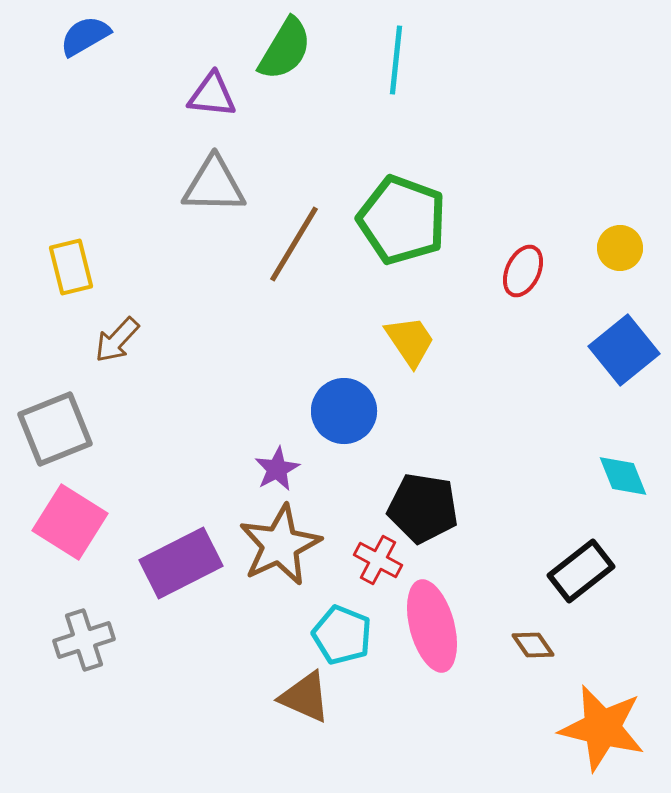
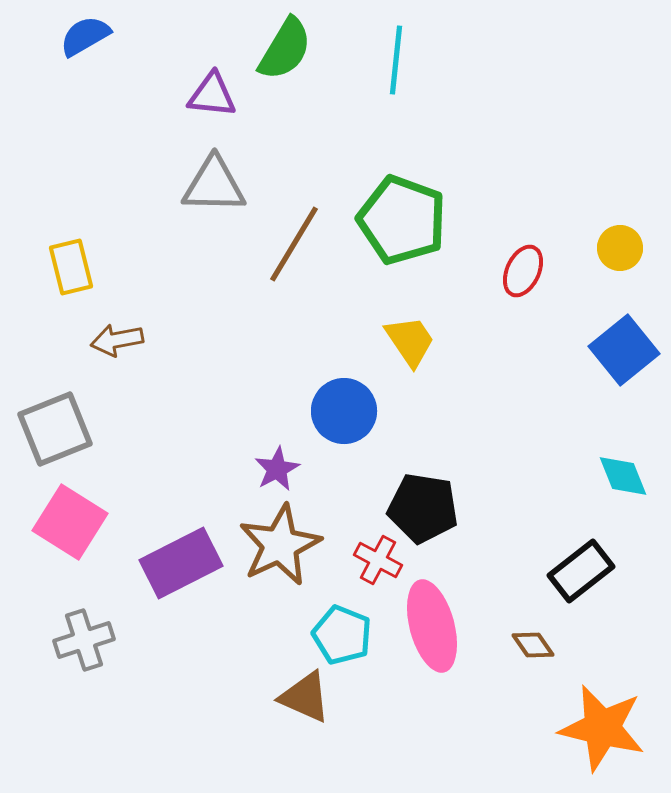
brown arrow: rotated 36 degrees clockwise
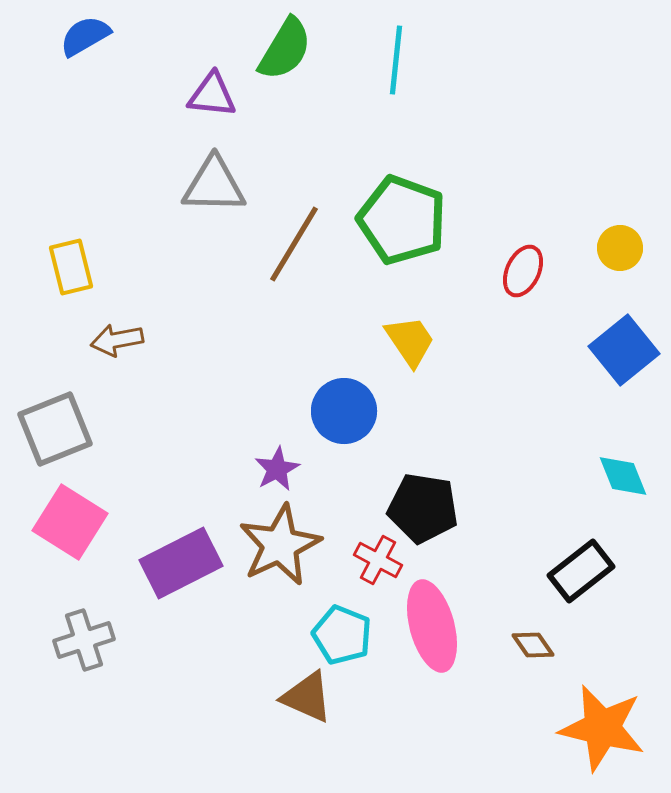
brown triangle: moved 2 px right
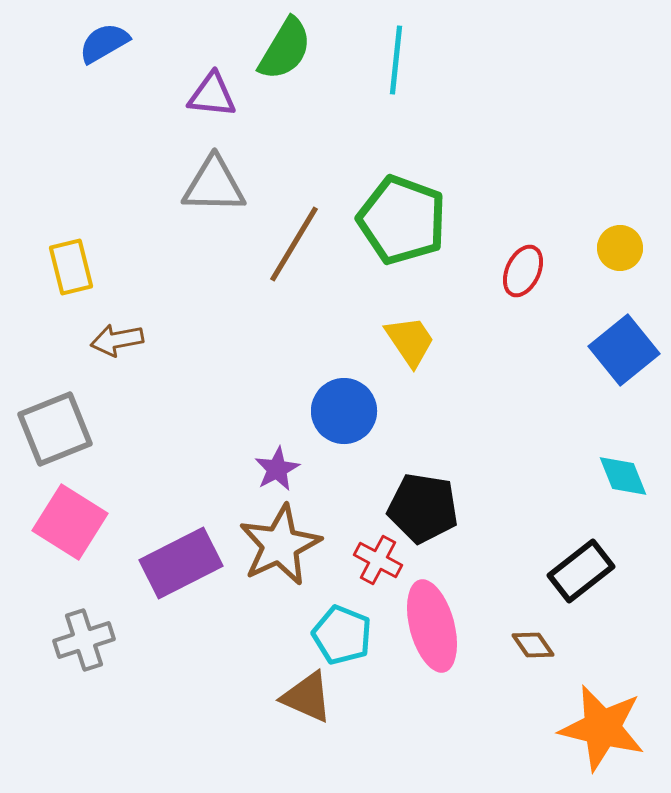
blue semicircle: moved 19 px right, 7 px down
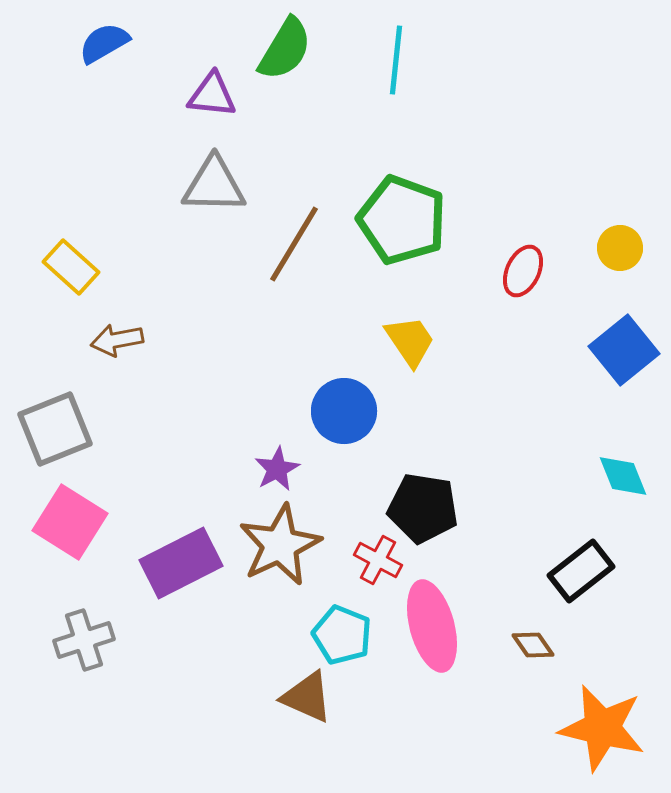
yellow rectangle: rotated 34 degrees counterclockwise
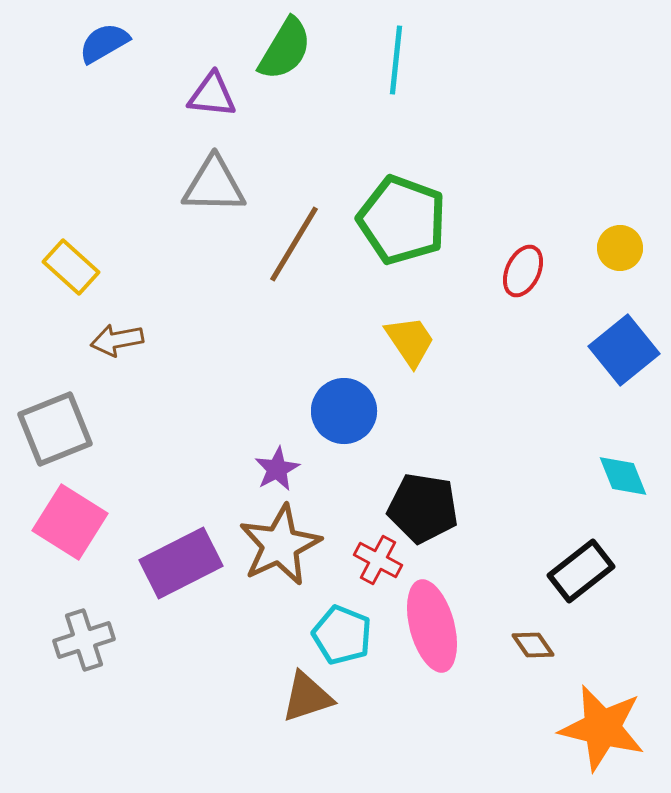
brown triangle: rotated 42 degrees counterclockwise
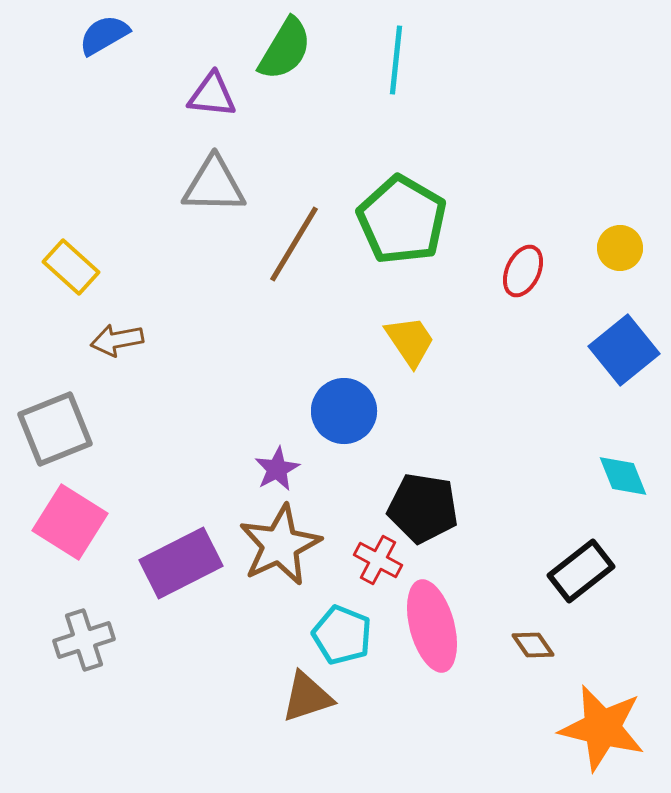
blue semicircle: moved 8 px up
green pentagon: rotated 10 degrees clockwise
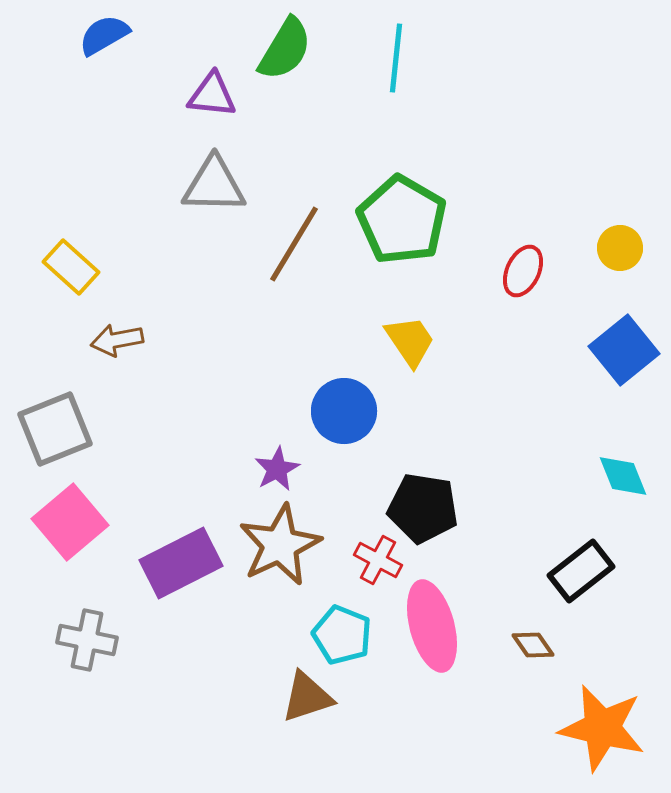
cyan line: moved 2 px up
pink square: rotated 18 degrees clockwise
gray cross: moved 3 px right; rotated 30 degrees clockwise
